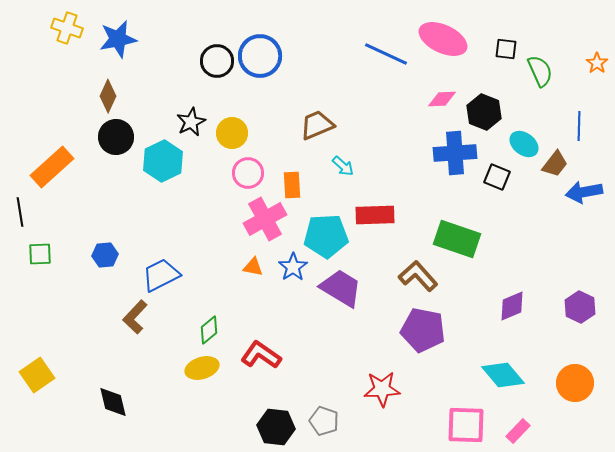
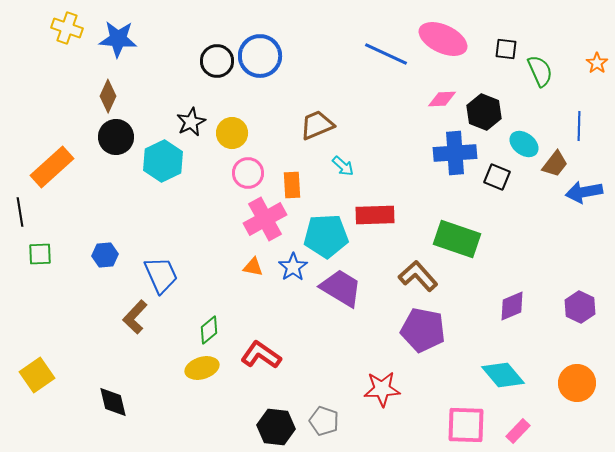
blue star at (118, 39): rotated 15 degrees clockwise
blue trapezoid at (161, 275): rotated 93 degrees clockwise
orange circle at (575, 383): moved 2 px right
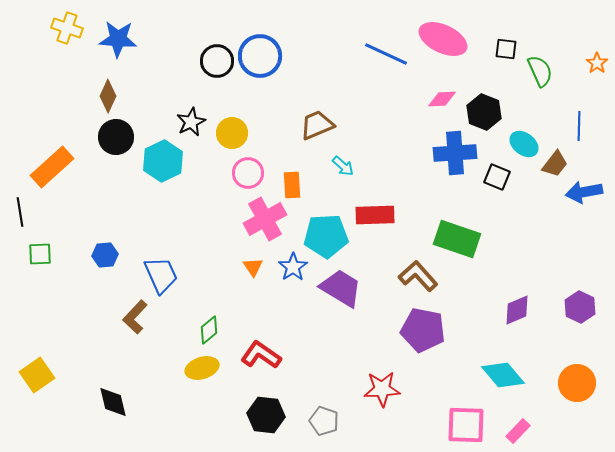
orange triangle at (253, 267): rotated 45 degrees clockwise
purple diamond at (512, 306): moved 5 px right, 4 px down
black hexagon at (276, 427): moved 10 px left, 12 px up
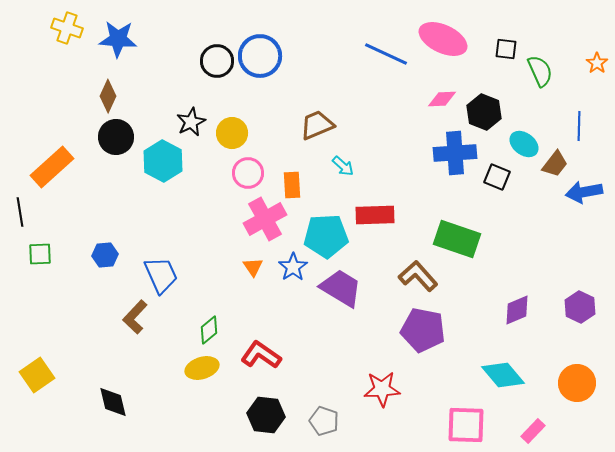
cyan hexagon at (163, 161): rotated 6 degrees counterclockwise
pink rectangle at (518, 431): moved 15 px right
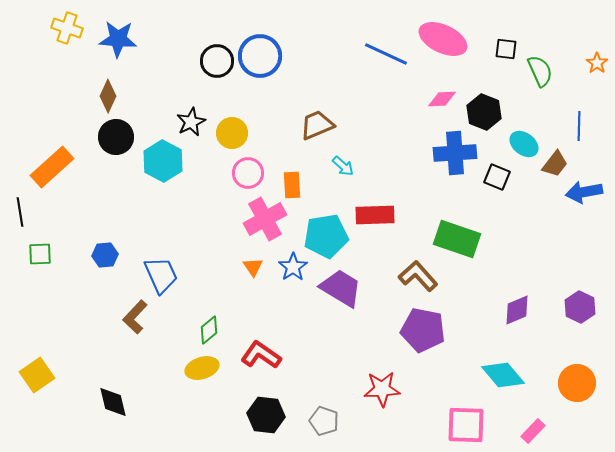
cyan pentagon at (326, 236): rotated 6 degrees counterclockwise
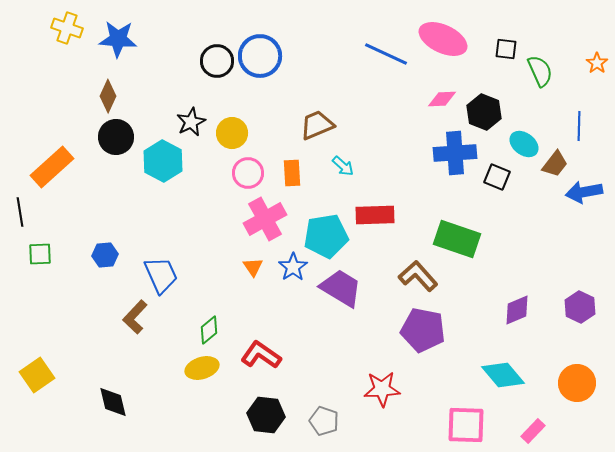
orange rectangle at (292, 185): moved 12 px up
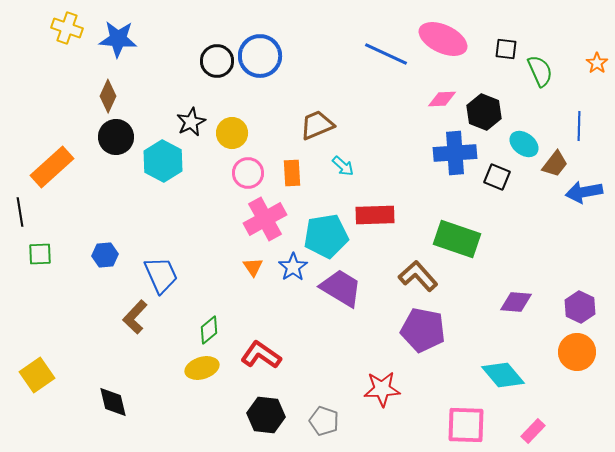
purple diamond at (517, 310): moved 1 px left, 8 px up; rotated 28 degrees clockwise
orange circle at (577, 383): moved 31 px up
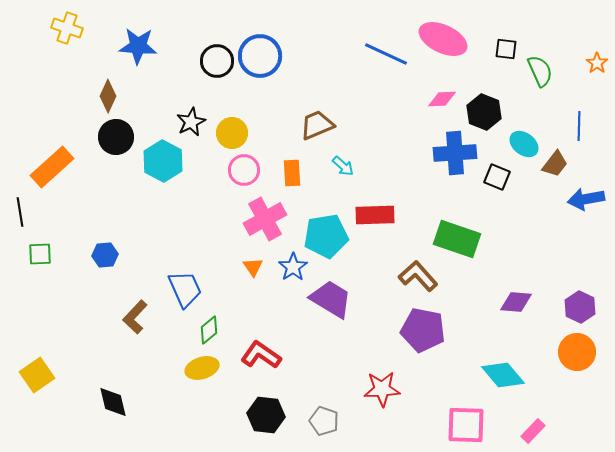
blue star at (118, 39): moved 20 px right, 7 px down
pink circle at (248, 173): moved 4 px left, 3 px up
blue arrow at (584, 192): moved 2 px right, 7 px down
blue trapezoid at (161, 275): moved 24 px right, 14 px down
purple trapezoid at (341, 288): moved 10 px left, 11 px down
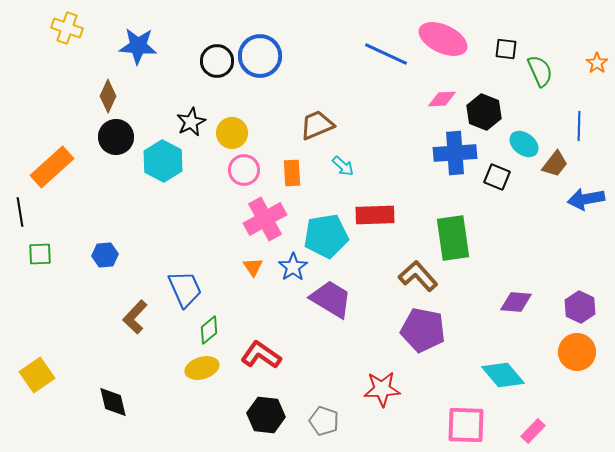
green rectangle at (457, 239): moved 4 px left, 1 px up; rotated 63 degrees clockwise
